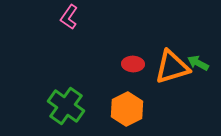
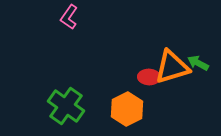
red ellipse: moved 16 px right, 13 px down
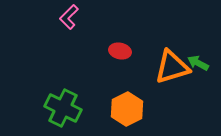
pink L-shape: rotated 10 degrees clockwise
red ellipse: moved 29 px left, 26 px up; rotated 10 degrees clockwise
green cross: moved 3 px left, 2 px down; rotated 9 degrees counterclockwise
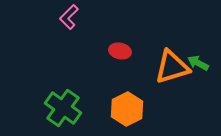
green cross: rotated 9 degrees clockwise
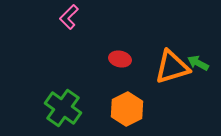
red ellipse: moved 8 px down
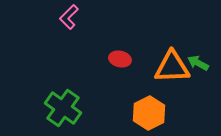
orange triangle: rotated 15 degrees clockwise
orange hexagon: moved 22 px right, 4 px down
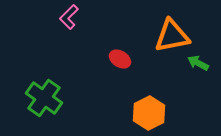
red ellipse: rotated 20 degrees clockwise
orange triangle: moved 31 px up; rotated 9 degrees counterclockwise
green cross: moved 19 px left, 10 px up
